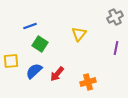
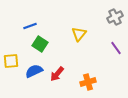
purple line: rotated 48 degrees counterclockwise
blue semicircle: rotated 18 degrees clockwise
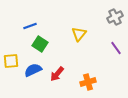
blue semicircle: moved 1 px left, 1 px up
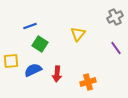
yellow triangle: moved 1 px left
red arrow: rotated 35 degrees counterclockwise
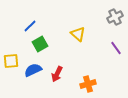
blue line: rotated 24 degrees counterclockwise
yellow triangle: rotated 28 degrees counterclockwise
green square: rotated 28 degrees clockwise
red arrow: rotated 21 degrees clockwise
orange cross: moved 2 px down
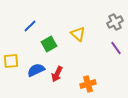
gray cross: moved 5 px down
green square: moved 9 px right
blue semicircle: moved 3 px right
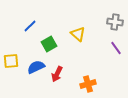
gray cross: rotated 35 degrees clockwise
blue semicircle: moved 3 px up
